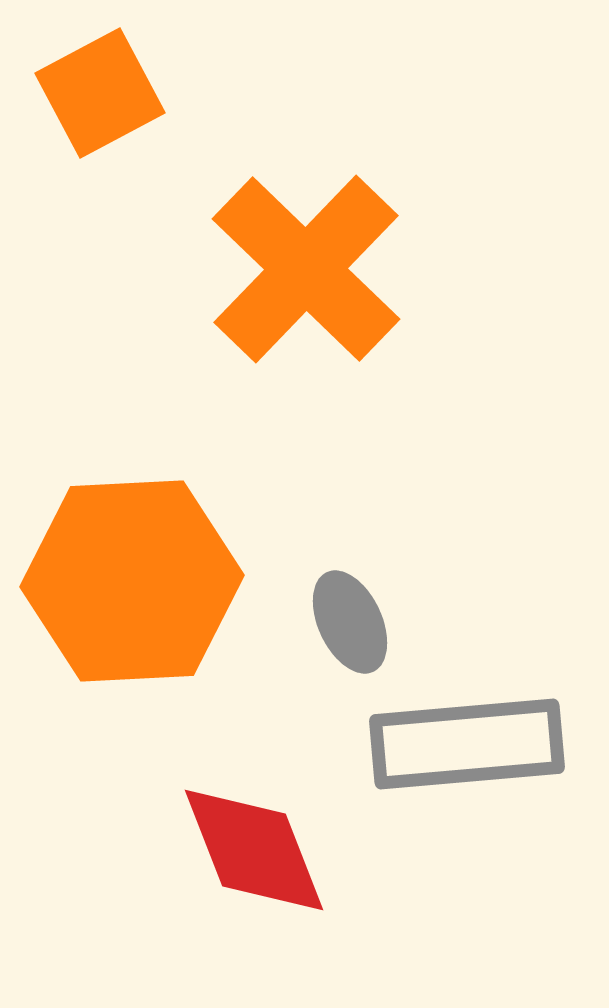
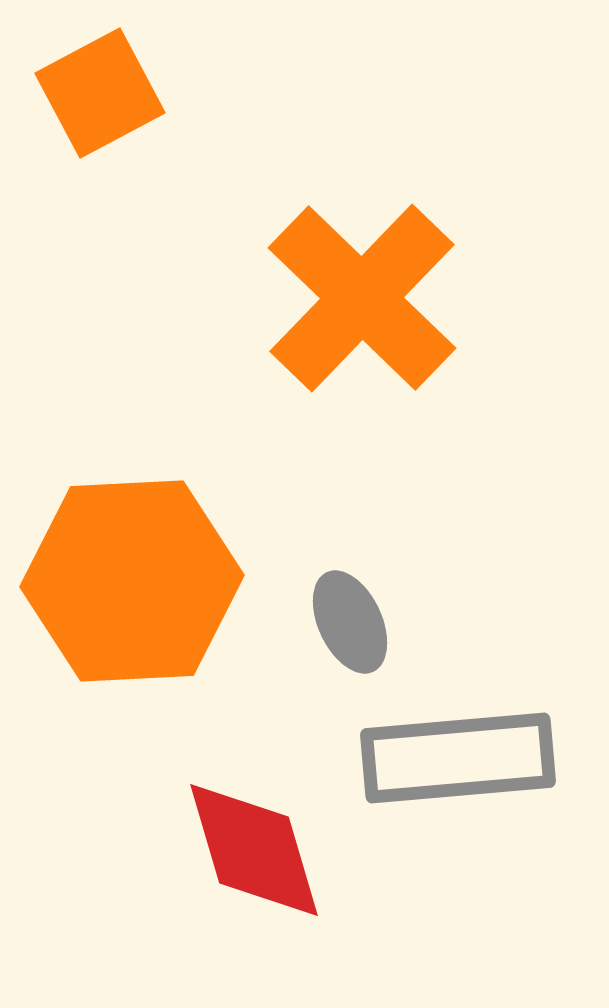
orange cross: moved 56 px right, 29 px down
gray rectangle: moved 9 px left, 14 px down
red diamond: rotated 5 degrees clockwise
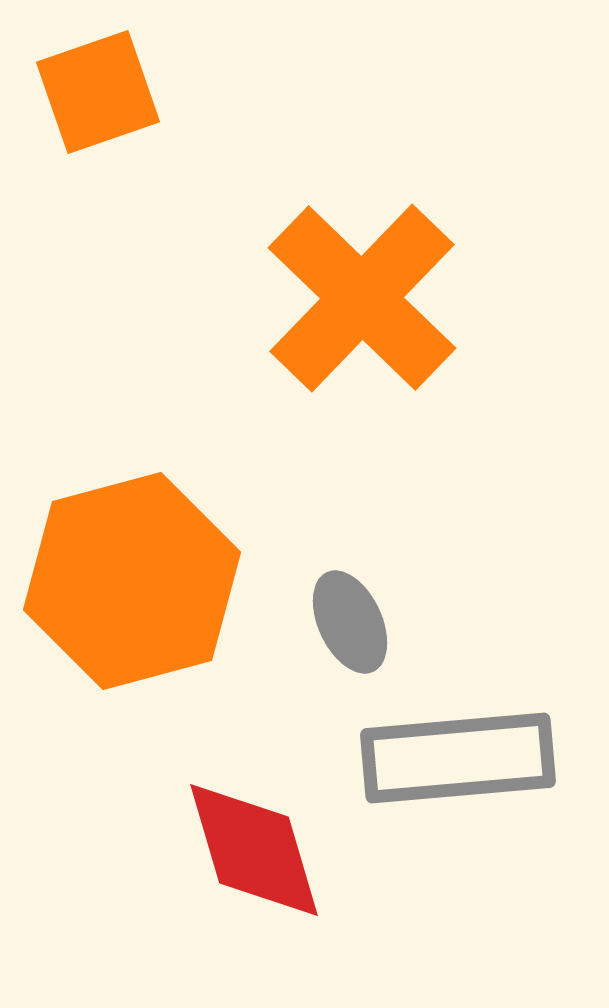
orange square: moved 2 px left, 1 px up; rotated 9 degrees clockwise
orange hexagon: rotated 12 degrees counterclockwise
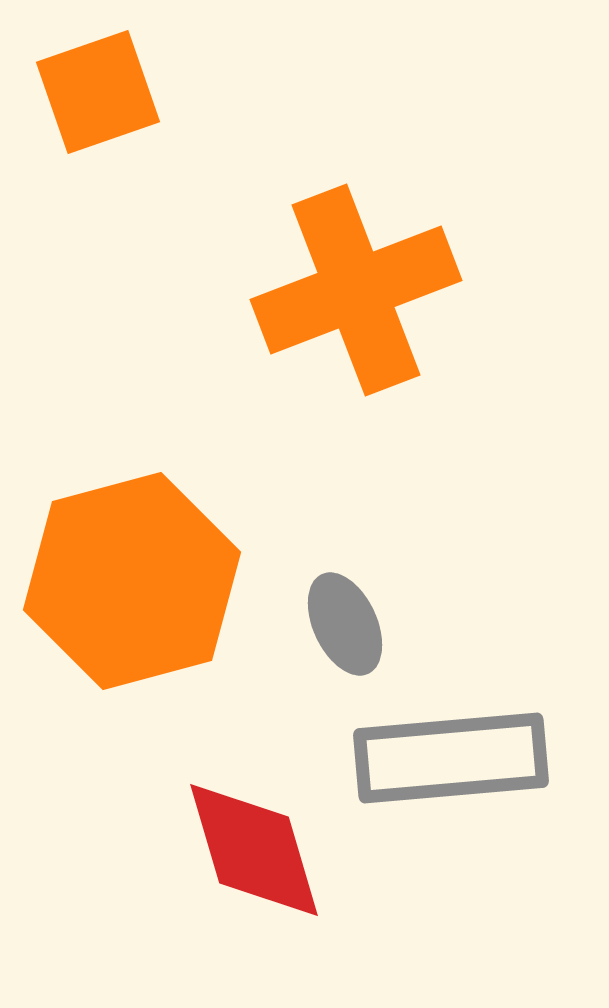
orange cross: moved 6 px left, 8 px up; rotated 25 degrees clockwise
gray ellipse: moved 5 px left, 2 px down
gray rectangle: moved 7 px left
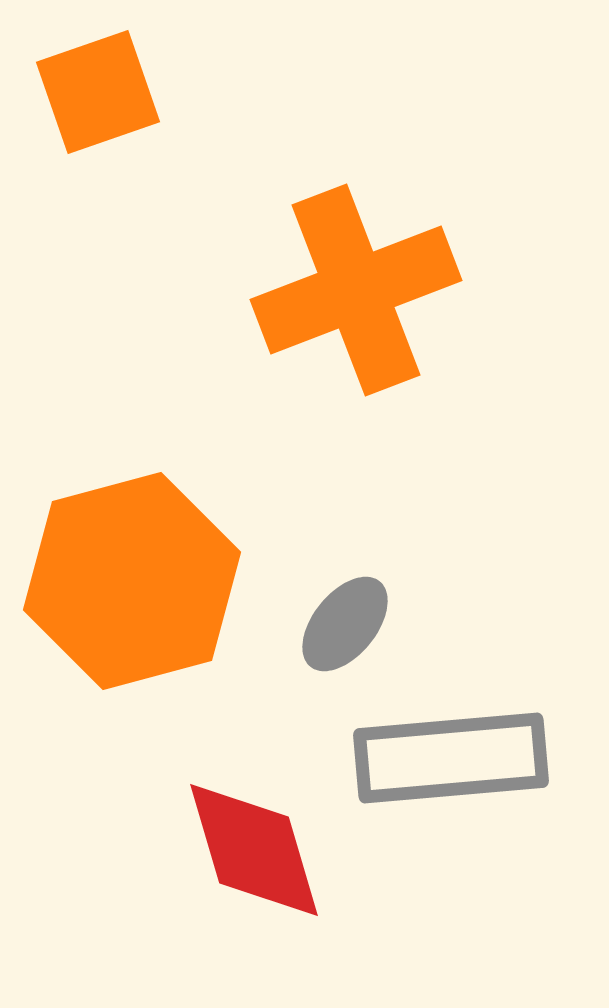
gray ellipse: rotated 64 degrees clockwise
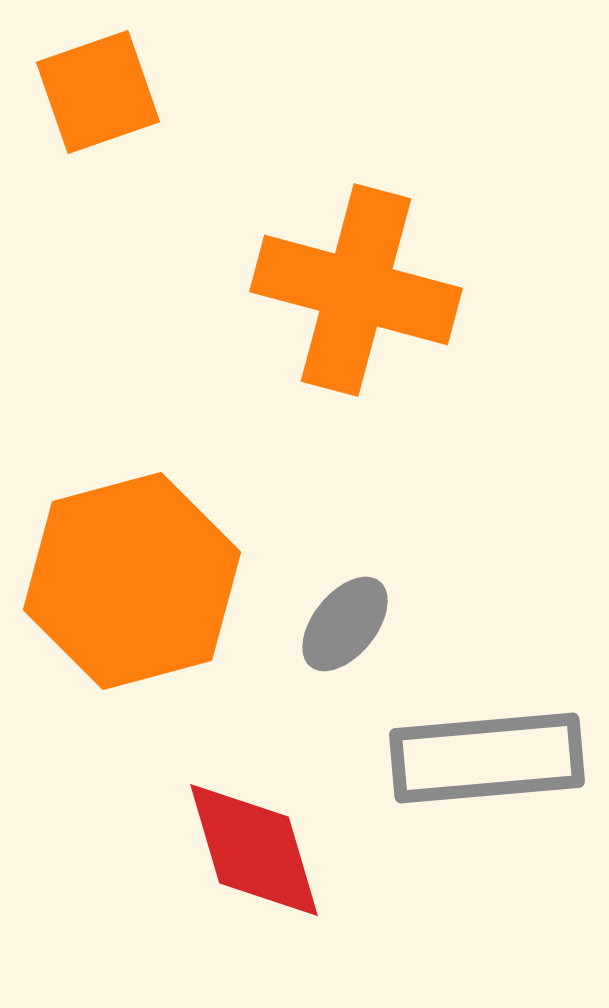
orange cross: rotated 36 degrees clockwise
gray rectangle: moved 36 px right
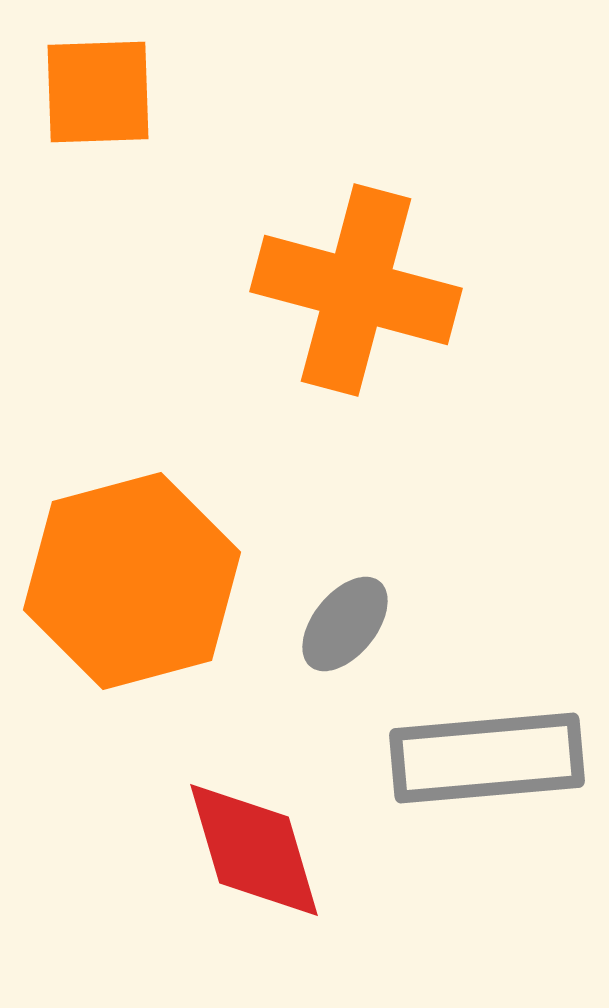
orange square: rotated 17 degrees clockwise
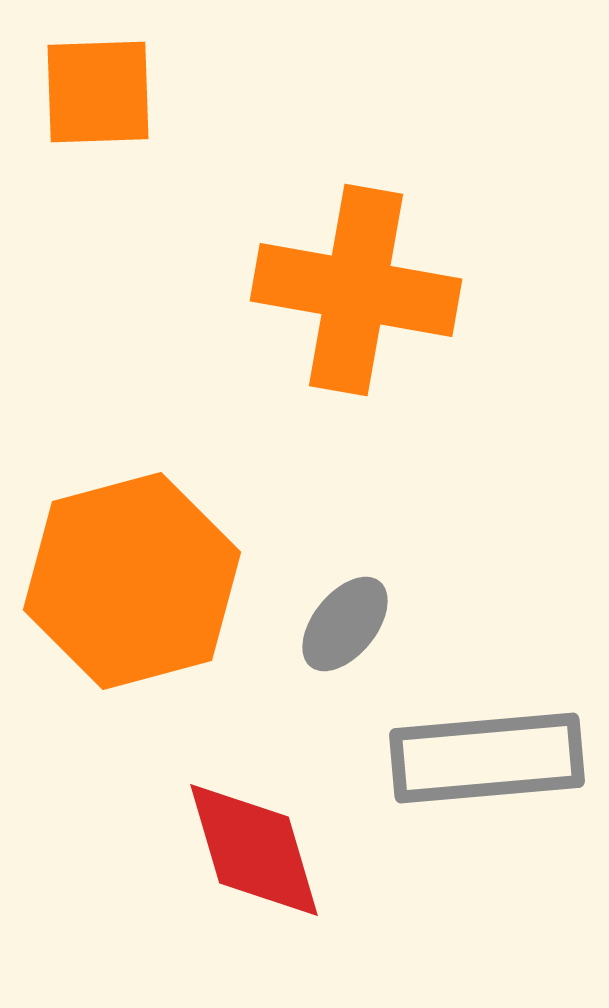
orange cross: rotated 5 degrees counterclockwise
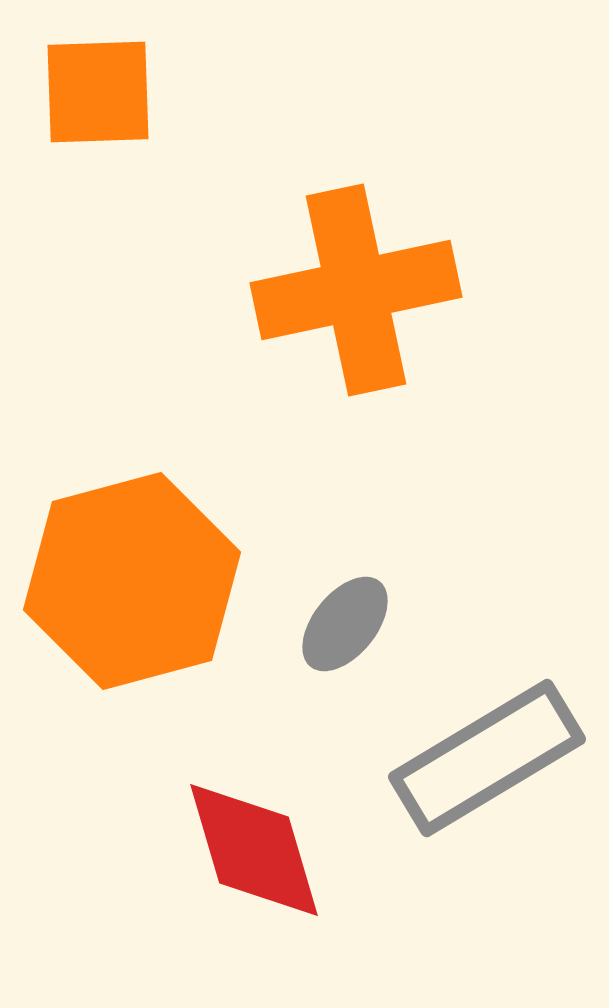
orange cross: rotated 22 degrees counterclockwise
gray rectangle: rotated 26 degrees counterclockwise
